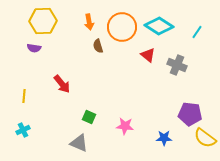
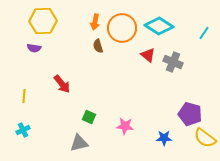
orange arrow: moved 6 px right; rotated 21 degrees clockwise
orange circle: moved 1 px down
cyan line: moved 7 px right, 1 px down
gray cross: moved 4 px left, 3 px up
purple pentagon: rotated 10 degrees clockwise
gray triangle: rotated 36 degrees counterclockwise
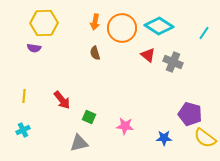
yellow hexagon: moved 1 px right, 2 px down
brown semicircle: moved 3 px left, 7 px down
red arrow: moved 16 px down
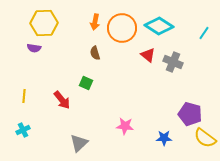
green square: moved 3 px left, 34 px up
gray triangle: rotated 30 degrees counterclockwise
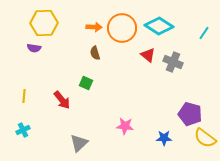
orange arrow: moved 1 px left, 5 px down; rotated 98 degrees counterclockwise
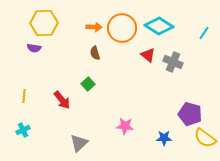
green square: moved 2 px right, 1 px down; rotated 24 degrees clockwise
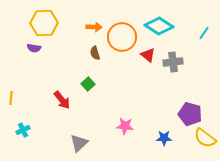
orange circle: moved 9 px down
gray cross: rotated 30 degrees counterclockwise
yellow line: moved 13 px left, 2 px down
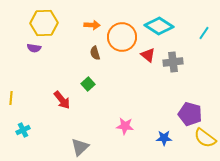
orange arrow: moved 2 px left, 2 px up
gray triangle: moved 1 px right, 4 px down
